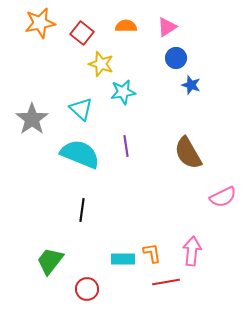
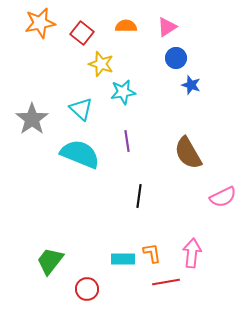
purple line: moved 1 px right, 5 px up
black line: moved 57 px right, 14 px up
pink arrow: moved 2 px down
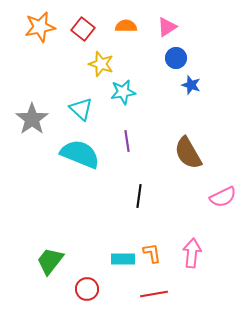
orange star: moved 4 px down
red square: moved 1 px right, 4 px up
red line: moved 12 px left, 12 px down
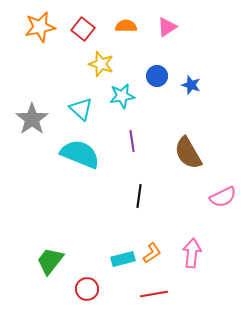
blue circle: moved 19 px left, 18 px down
cyan star: moved 1 px left, 4 px down
purple line: moved 5 px right
orange L-shape: rotated 65 degrees clockwise
cyan rectangle: rotated 15 degrees counterclockwise
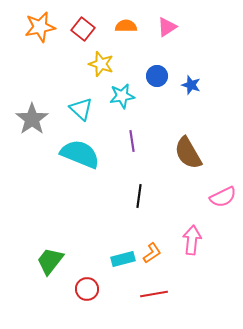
pink arrow: moved 13 px up
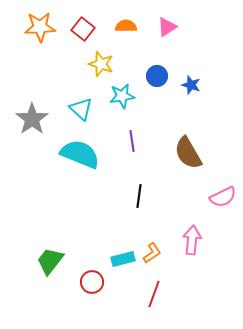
orange star: rotated 8 degrees clockwise
red circle: moved 5 px right, 7 px up
red line: rotated 60 degrees counterclockwise
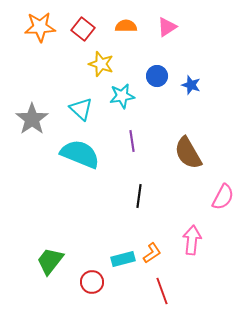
pink semicircle: rotated 36 degrees counterclockwise
red line: moved 8 px right, 3 px up; rotated 40 degrees counterclockwise
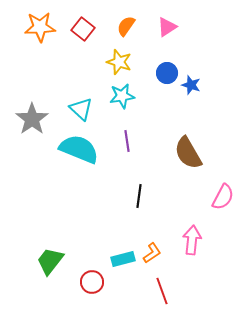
orange semicircle: rotated 55 degrees counterclockwise
yellow star: moved 18 px right, 2 px up
blue circle: moved 10 px right, 3 px up
purple line: moved 5 px left
cyan semicircle: moved 1 px left, 5 px up
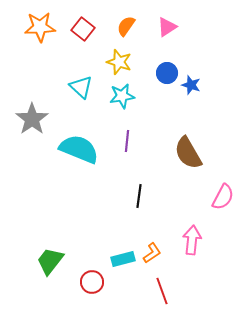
cyan triangle: moved 22 px up
purple line: rotated 15 degrees clockwise
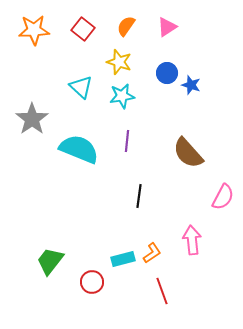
orange star: moved 6 px left, 3 px down
brown semicircle: rotated 12 degrees counterclockwise
pink arrow: rotated 12 degrees counterclockwise
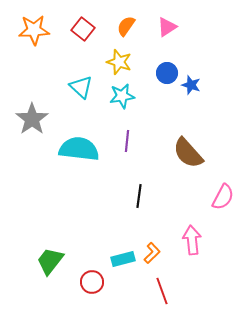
cyan semicircle: rotated 15 degrees counterclockwise
orange L-shape: rotated 10 degrees counterclockwise
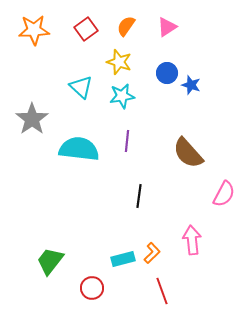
red square: moved 3 px right; rotated 15 degrees clockwise
pink semicircle: moved 1 px right, 3 px up
red circle: moved 6 px down
